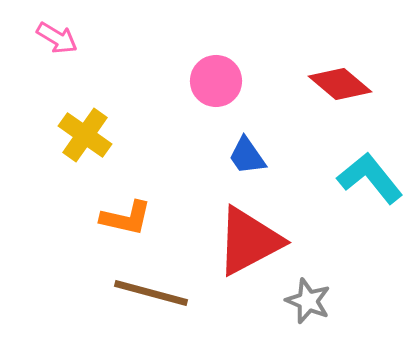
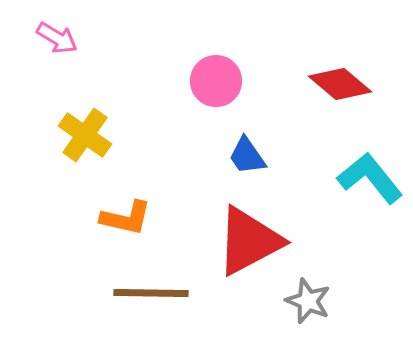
brown line: rotated 14 degrees counterclockwise
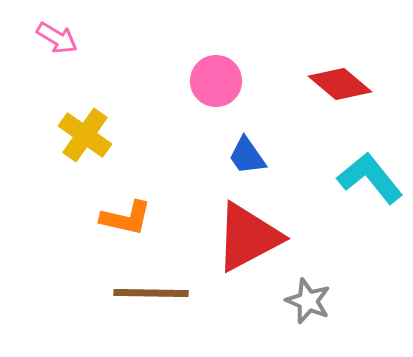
red triangle: moved 1 px left, 4 px up
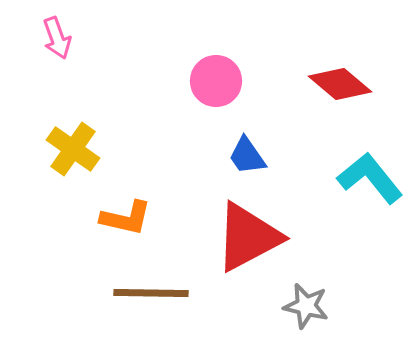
pink arrow: rotated 39 degrees clockwise
yellow cross: moved 12 px left, 14 px down
gray star: moved 2 px left, 5 px down; rotated 9 degrees counterclockwise
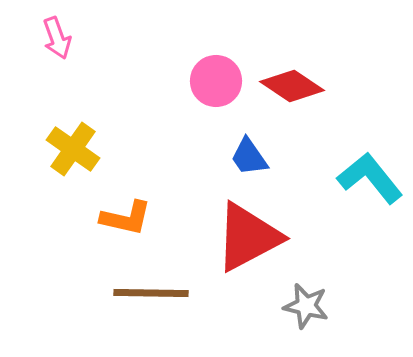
red diamond: moved 48 px left, 2 px down; rotated 6 degrees counterclockwise
blue trapezoid: moved 2 px right, 1 px down
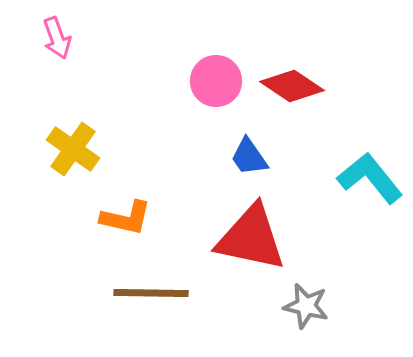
red triangle: moved 3 px right, 1 px down; rotated 40 degrees clockwise
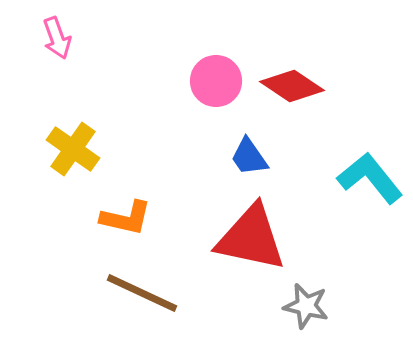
brown line: moved 9 px left; rotated 24 degrees clockwise
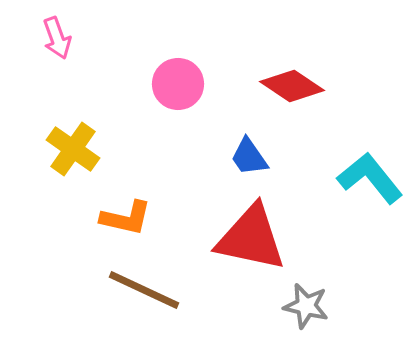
pink circle: moved 38 px left, 3 px down
brown line: moved 2 px right, 3 px up
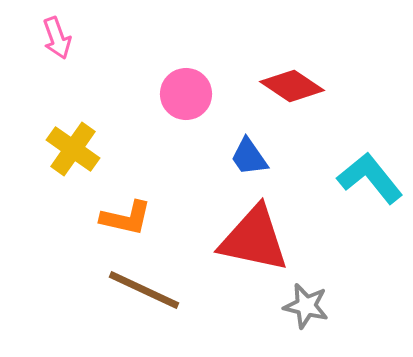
pink circle: moved 8 px right, 10 px down
red triangle: moved 3 px right, 1 px down
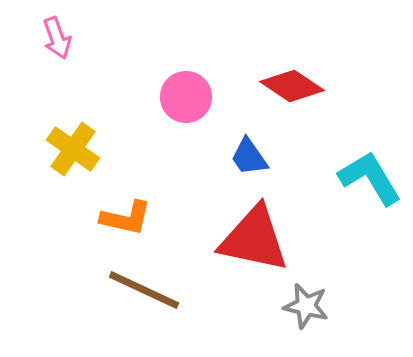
pink circle: moved 3 px down
cyan L-shape: rotated 8 degrees clockwise
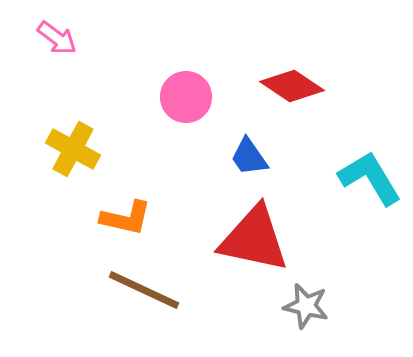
pink arrow: rotated 33 degrees counterclockwise
yellow cross: rotated 6 degrees counterclockwise
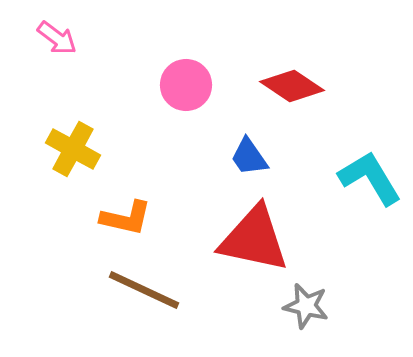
pink circle: moved 12 px up
